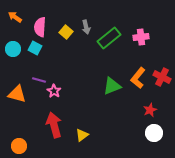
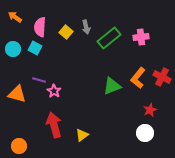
white circle: moved 9 px left
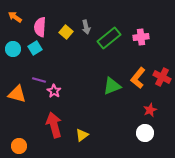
cyan square: rotated 32 degrees clockwise
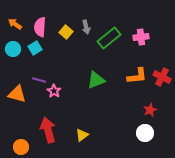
orange arrow: moved 7 px down
orange L-shape: moved 1 px left, 2 px up; rotated 135 degrees counterclockwise
green triangle: moved 16 px left, 6 px up
red arrow: moved 6 px left, 5 px down
orange circle: moved 2 px right, 1 px down
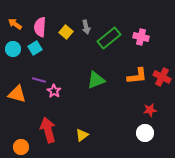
pink cross: rotated 21 degrees clockwise
red star: rotated 16 degrees clockwise
